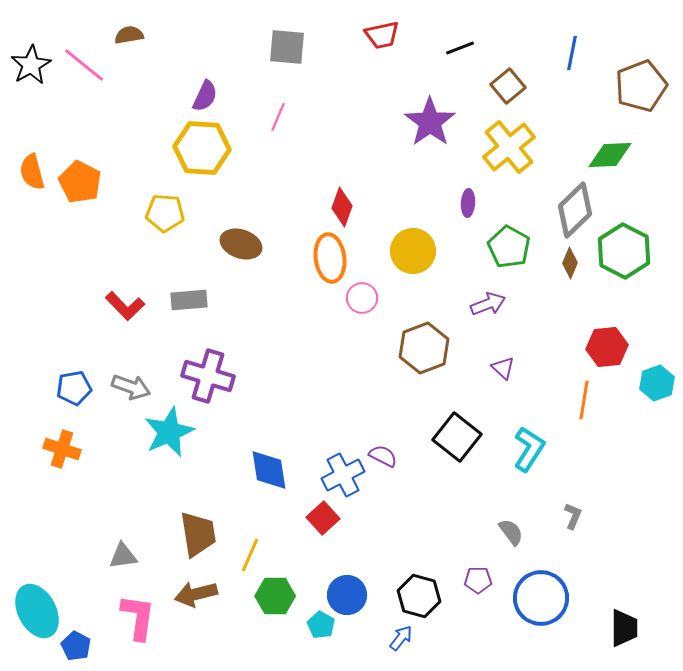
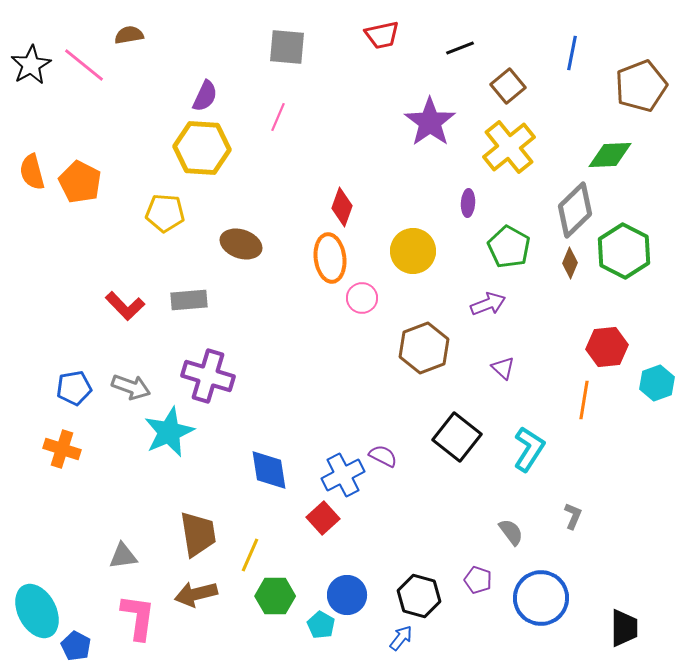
purple pentagon at (478, 580): rotated 20 degrees clockwise
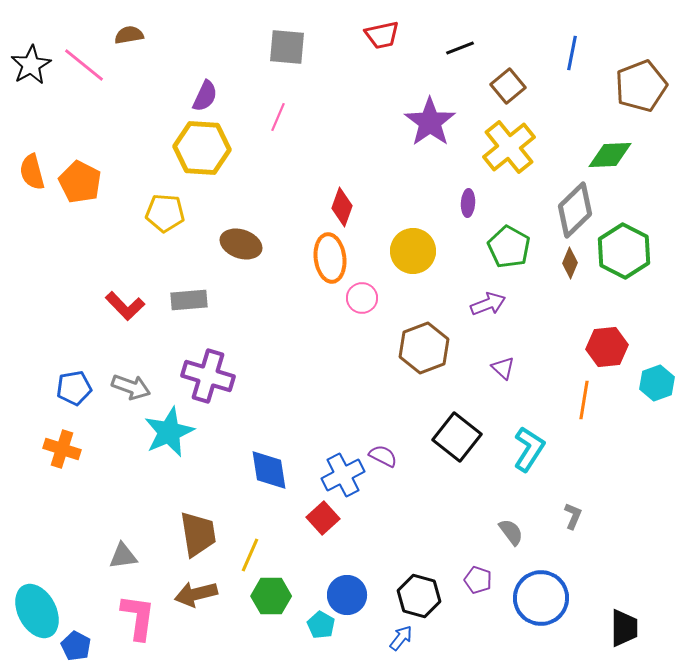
green hexagon at (275, 596): moved 4 px left
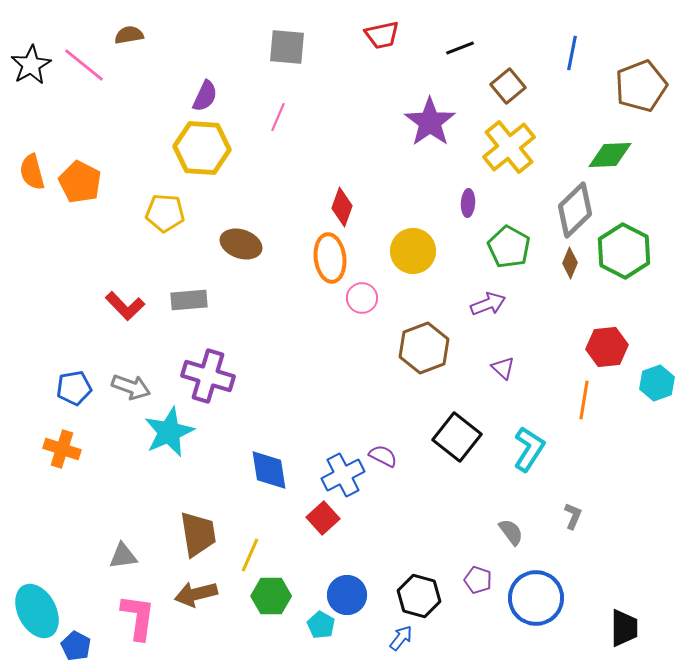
blue circle at (541, 598): moved 5 px left
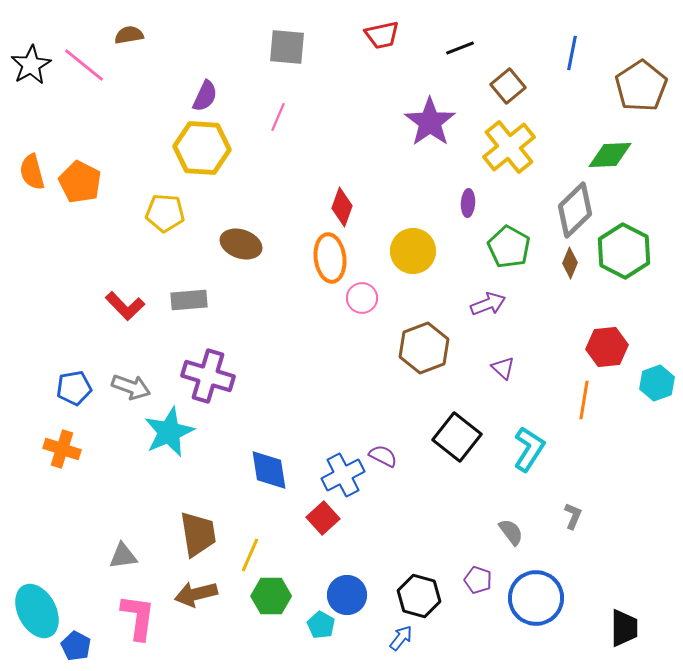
brown pentagon at (641, 86): rotated 12 degrees counterclockwise
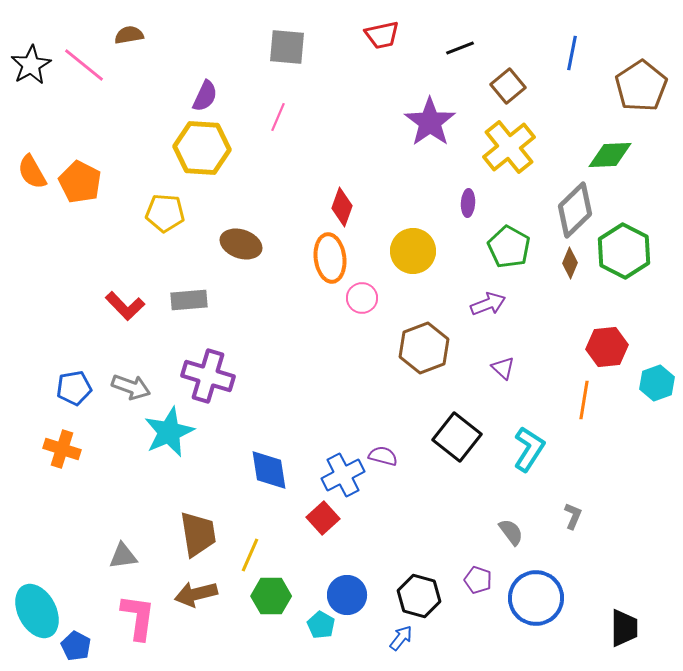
orange semicircle at (32, 172): rotated 15 degrees counterclockwise
purple semicircle at (383, 456): rotated 12 degrees counterclockwise
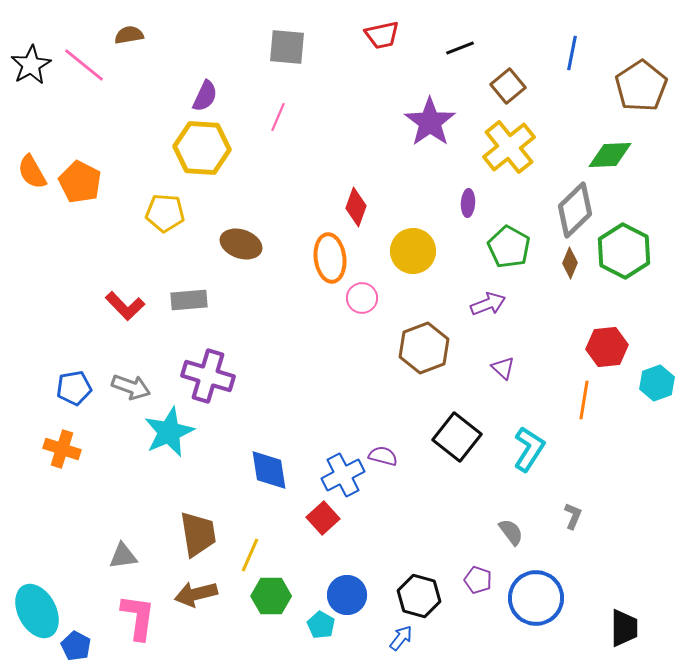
red diamond at (342, 207): moved 14 px right
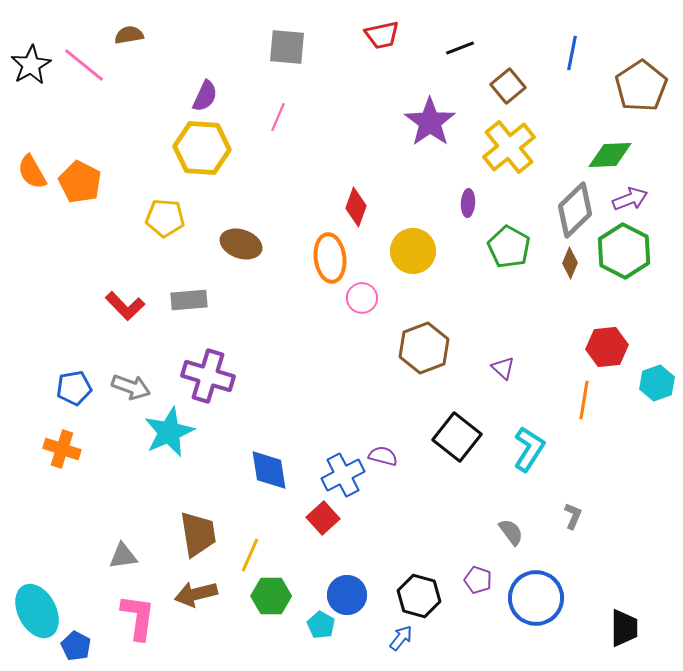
yellow pentagon at (165, 213): moved 5 px down
purple arrow at (488, 304): moved 142 px right, 105 px up
